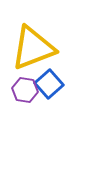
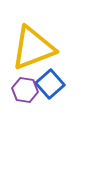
blue square: moved 1 px right
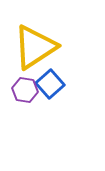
yellow triangle: moved 2 px right, 1 px up; rotated 12 degrees counterclockwise
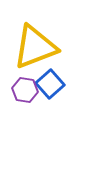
yellow triangle: rotated 12 degrees clockwise
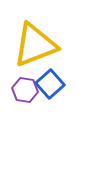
yellow triangle: moved 2 px up
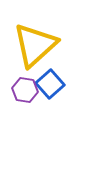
yellow triangle: rotated 21 degrees counterclockwise
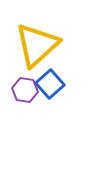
yellow triangle: moved 2 px right
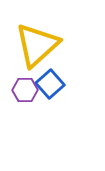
purple hexagon: rotated 10 degrees counterclockwise
